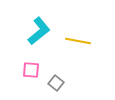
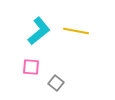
yellow line: moved 2 px left, 10 px up
pink square: moved 3 px up
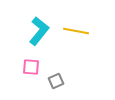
cyan L-shape: rotated 12 degrees counterclockwise
gray square: moved 2 px up; rotated 28 degrees clockwise
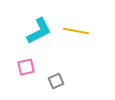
cyan L-shape: rotated 24 degrees clockwise
pink square: moved 5 px left; rotated 18 degrees counterclockwise
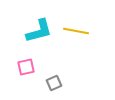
cyan L-shape: rotated 12 degrees clockwise
gray square: moved 2 px left, 2 px down
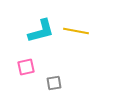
cyan L-shape: moved 2 px right
gray square: rotated 14 degrees clockwise
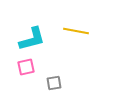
cyan L-shape: moved 9 px left, 8 px down
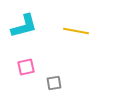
cyan L-shape: moved 8 px left, 13 px up
